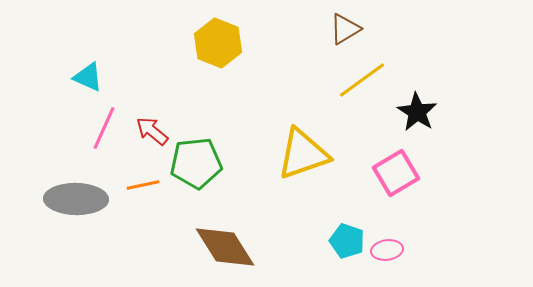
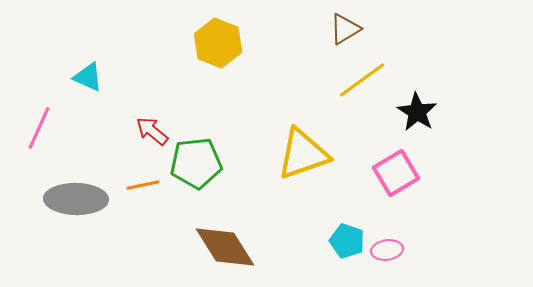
pink line: moved 65 px left
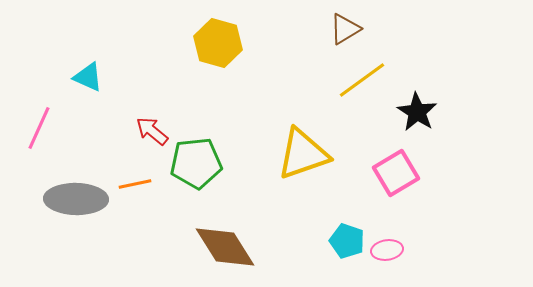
yellow hexagon: rotated 6 degrees counterclockwise
orange line: moved 8 px left, 1 px up
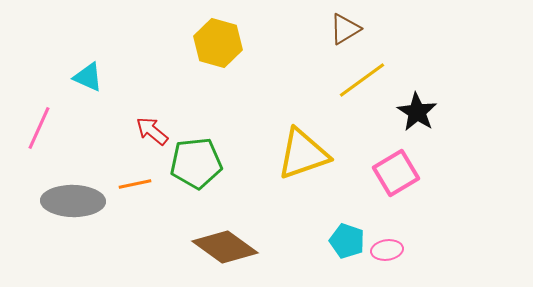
gray ellipse: moved 3 px left, 2 px down
brown diamond: rotated 22 degrees counterclockwise
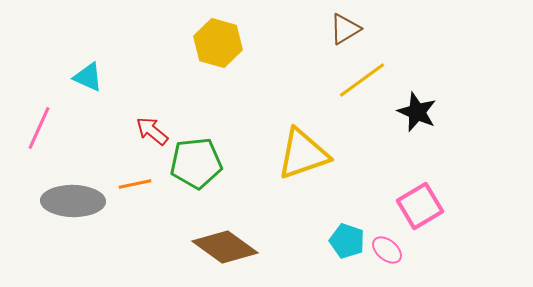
black star: rotated 9 degrees counterclockwise
pink square: moved 24 px right, 33 px down
pink ellipse: rotated 48 degrees clockwise
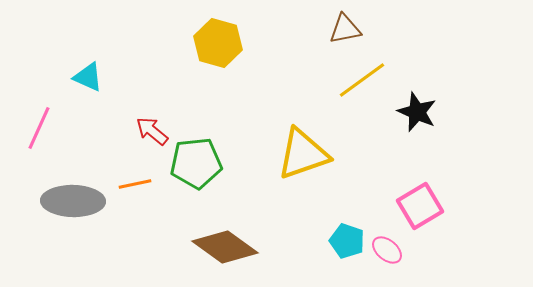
brown triangle: rotated 20 degrees clockwise
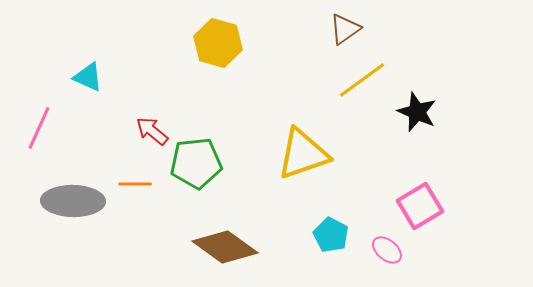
brown triangle: rotated 24 degrees counterclockwise
orange line: rotated 12 degrees clockwise
cyan pentagon: moved 16 px left, 6 px up; rotated 8 degrees clockwise
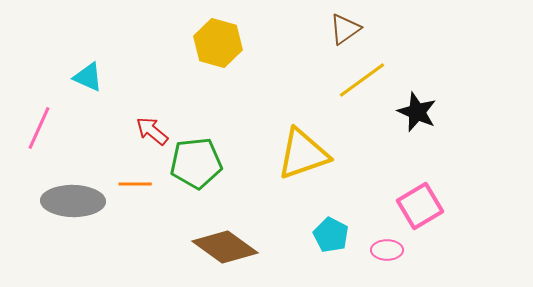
pink ellipse: rotated 40 degrees counterclockwise
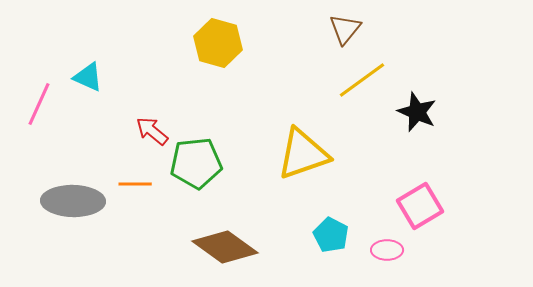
brown triangle: rotated 16 degrees counterclockwise
pink line: moved 24 px up
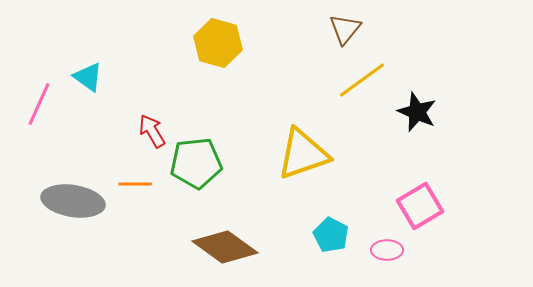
cyan triangle: rotated 12 degrees clockwise
red arrow: rotated 20 degrees clockwise
gray ellipse: rotated 8 degrees clockwise
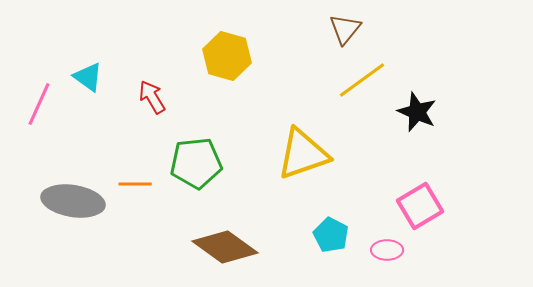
yellow hexagon: moved 9 px right, 13 px down
red arrow: moved 34 px up
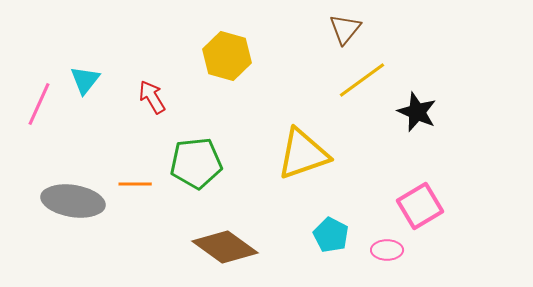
cyan triangle: moved 3 px left, 3 px down; rotated 32 degrees clockwise
